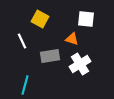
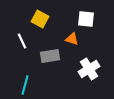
white cross: moved 9 px right, 5 px down
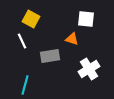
yellow square: moved 9 px left
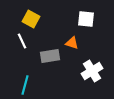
orange triangle: moved 4 px down
white cross: moved 3 px right, 2 px down
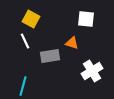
white line: moved 3 px right
cyan line: moved 2 px left, 1 px down
